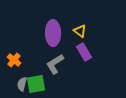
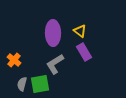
green square: moved 4 px right
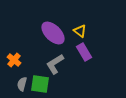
purple ellipse: rotated 45 degrees counterclockwise
green square: rotated 18 degrees clockwise
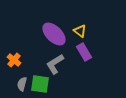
purple ellipse: moved 1 px right, 1 px down
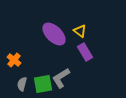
purple rectangle: moved 1 px right
gray L-shape: moved 6 px right, 14 px down
green square: moved 3 px right; rotated 18 degrees counterclockwise
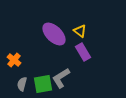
purple rectangle: moved 2 px left
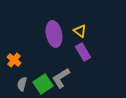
purple ellipse: rotated 35 degrees clockwise
green square: rotated 24 degrees counterclockwise
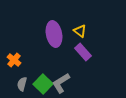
purple rectangle: rotated 12 degrees counterclockwise
gray L-shape: moved 5 px down
green square: rotated 12 degrees counterclockwise
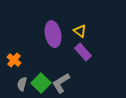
purple ellipse: moved 1 px left
green square: moved 2 px left, 1 px up
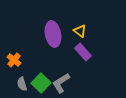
gray semicircle: rotated 32 degrees counterclockwise
